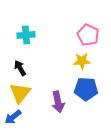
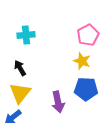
pink pentagon: rotated 20 degrees clockwise
yellow star: rotated 24 degrees clockwise
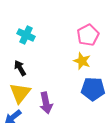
cyan cross: rotated 30 degrees clockwise
blue pentagon: moved 7 px right
purple arrow: moved 12 px left, 1 px down
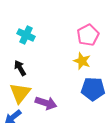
purple arrow: rotated 60 degrees counterclockwise
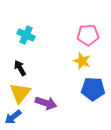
pink pentagon: rotated 25 degrees clockwise
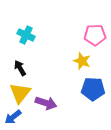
pink pentagon: moved 7 px right
